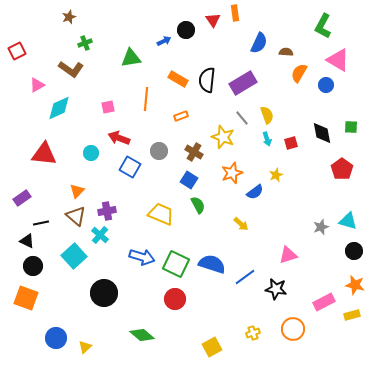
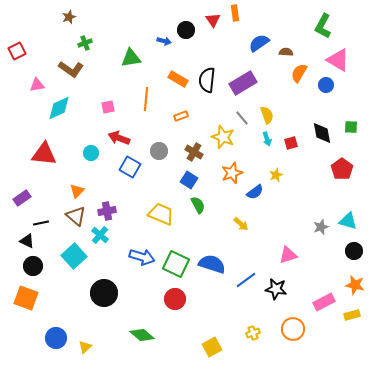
blue arrow at (164, 41): rotated 40 degrees clockwise
blue semicircle at (259, 43): rotated 150 degrees counterclockwise
pink triangle at (37, 85): rotated 21 degrees clockwise
blue line at (245, 277): moved 1 px right, 3 px down
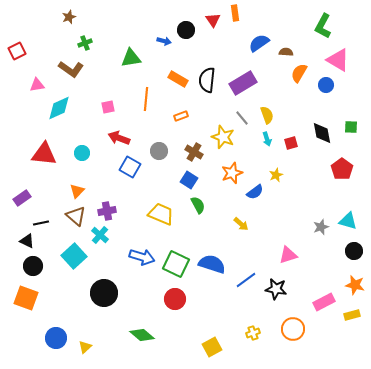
cyan circle at (91, 153): moved 9 px left
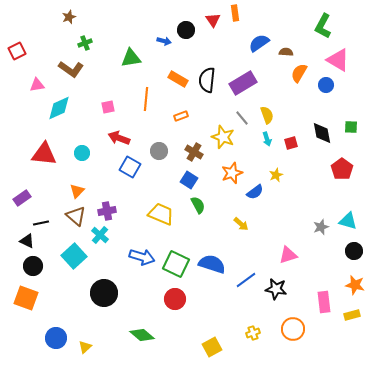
pink rectangle at (324, 302): rotated 70 degrees counterclockwise
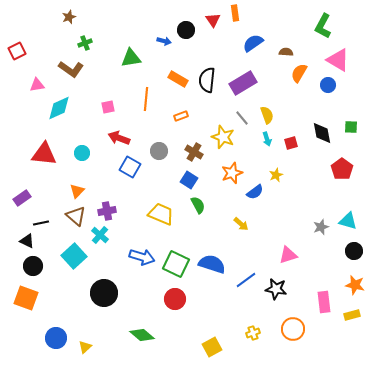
blue semicircle at (259, 43): moved 6 px left
blue circle at (326, 85): moved 2 px right
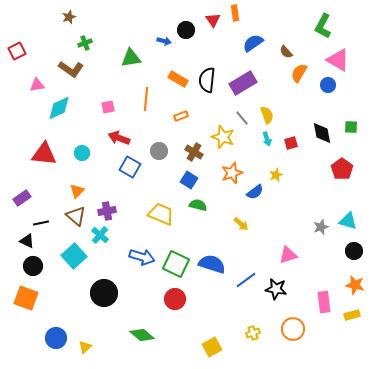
brown semicircle at (286, 52): rotated 136 degrees counterclockwise
green semicircle at (198, 205): rotated 48 degrees counterclockwise
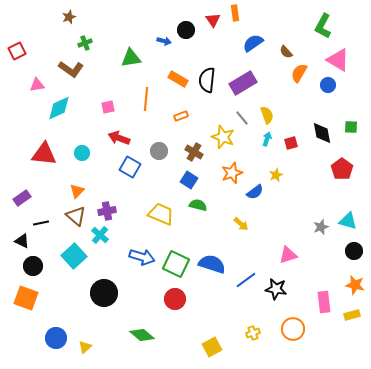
cyan arrow at (267, 139): rotated 144 degrees counterclockwise
black triangle at (27, 241): moved 5 px left
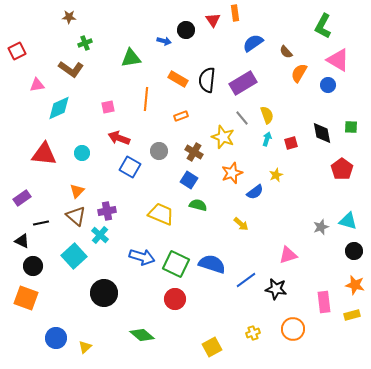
brown star at (69, 17): rotated 24 degrees clockwise
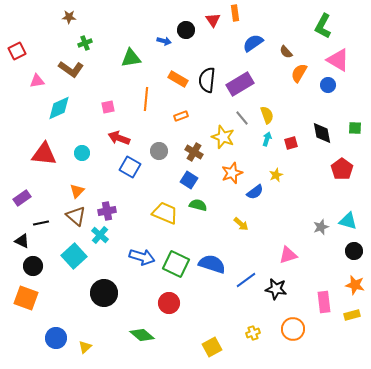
purple rectangle at (243, 83): moved 3 px left, 1 px down
pink triangle at (37, 85): moved 4 px up
green square at (351, 127): moved 4 px right, 1 px down
yellow trapezoid at (161, 214): moved 4 px right, 1 px up
red circle at (175, 299): moved 6 px left, 4 px down
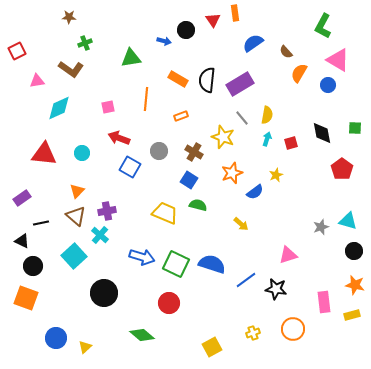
yellow semicircle at (267, 115): rotated 30 degrees clockwise
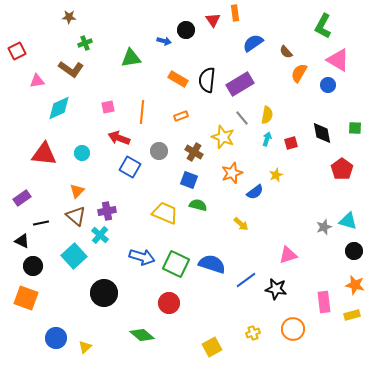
orange line at (146, 99): moved 4 px left, 13 px down
blue square at (189, 180): rotated 12 degrees counterclockwise
gray star at (321, 227): moved 3 px right
